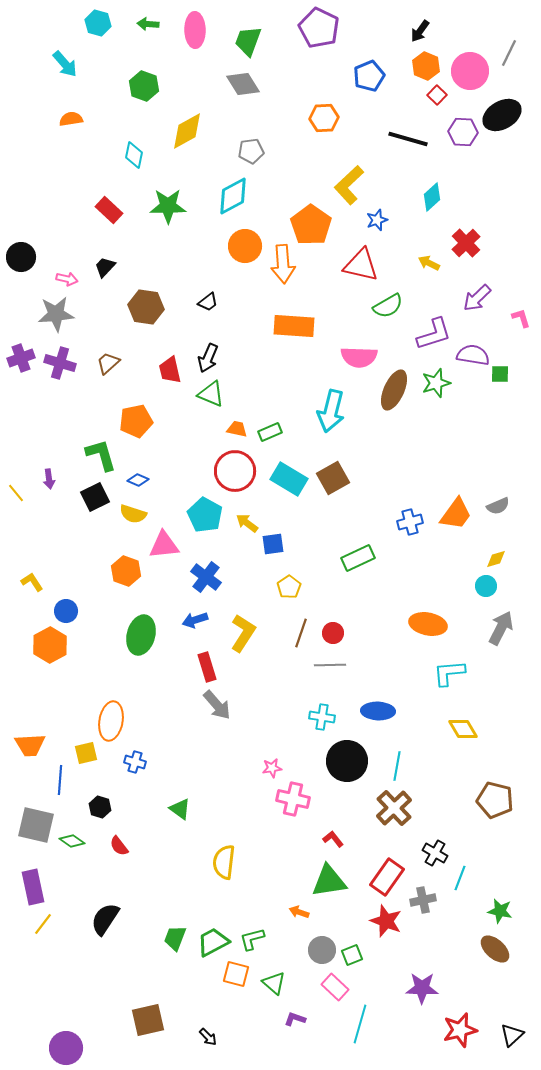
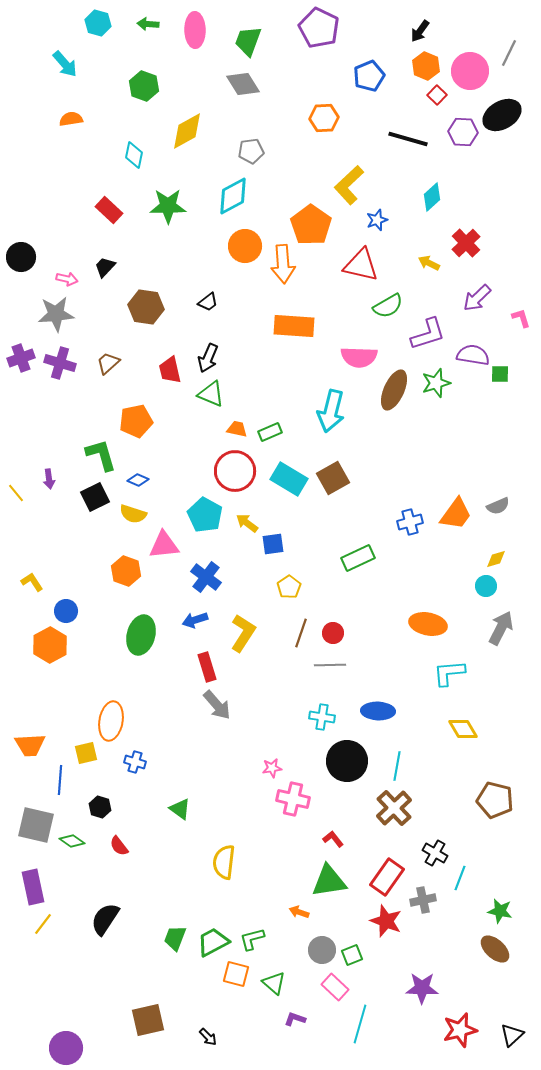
purple L-shape at (434, 334): moved 6 px left
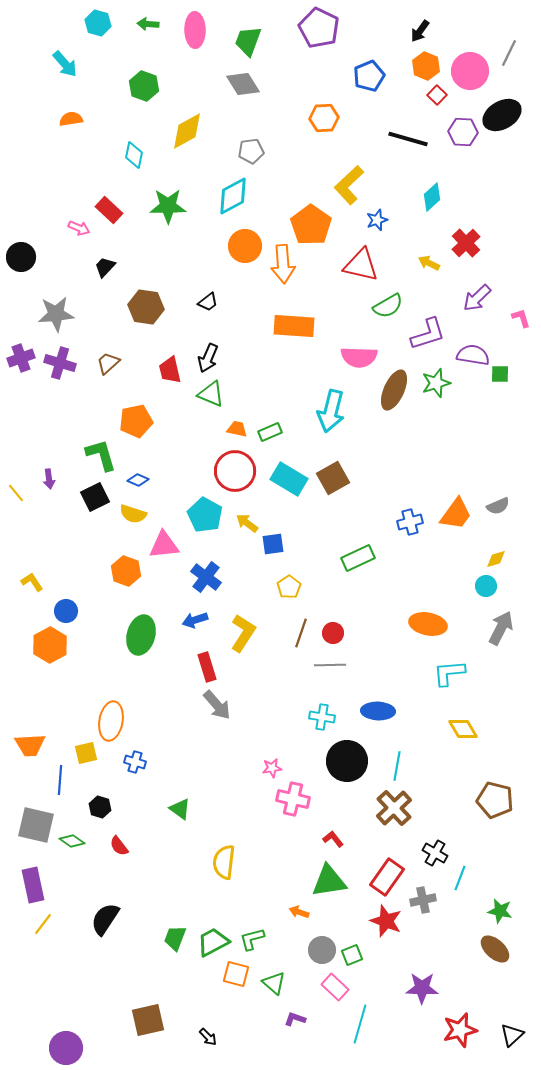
pink arrow at (67, 279): moved 12 px right, 51 px up; rotated 10 degrees clockwise
purple rectangle at (33, 887): moved 2 px up
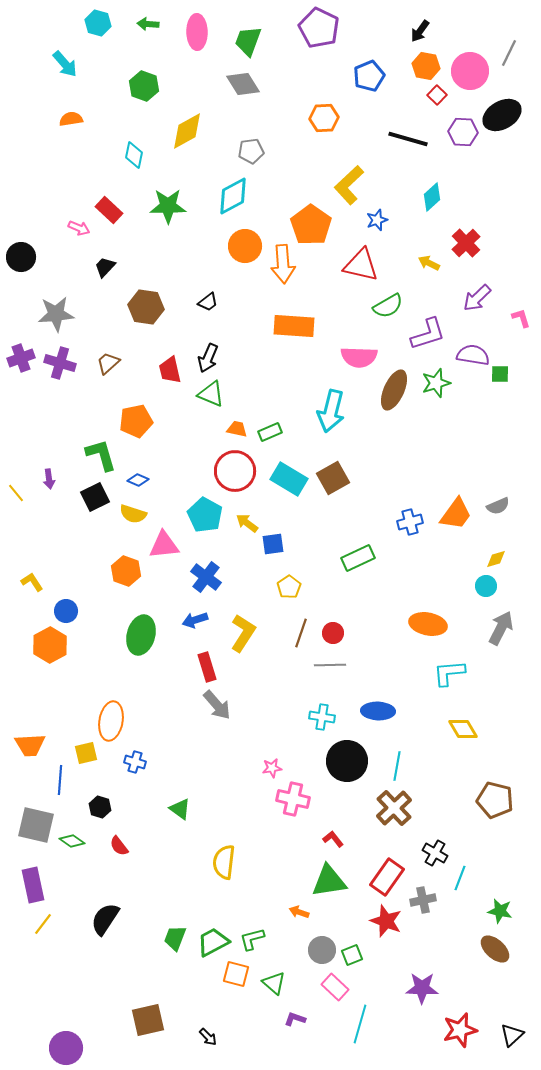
pink ellipse at (195, 30): moved 2 px right, 2 px down
orange hexagon at (426, 66): rotated 12 degrees counterclockwise
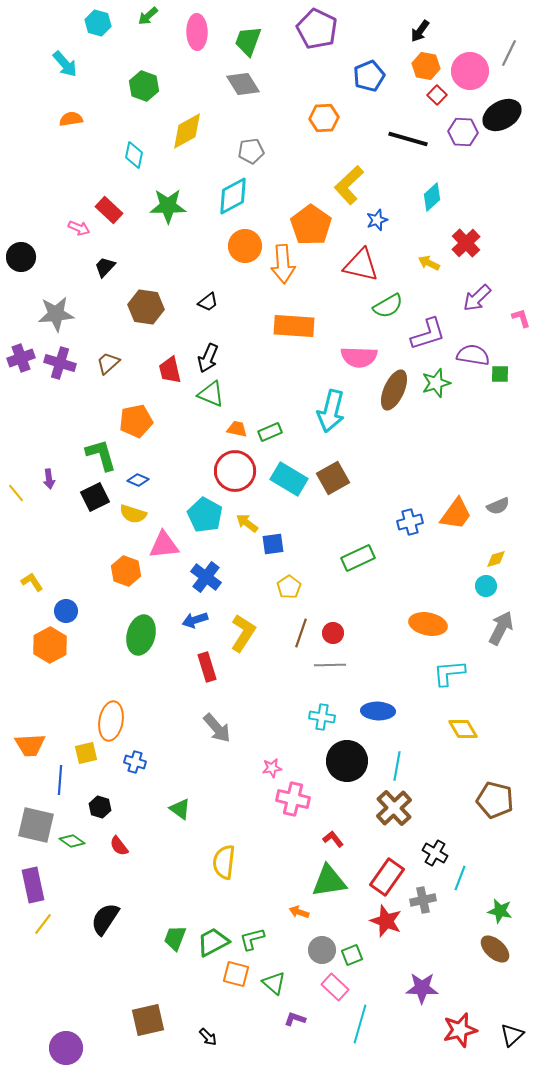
green arrow at (148, 24): moved 8 px up; rotated 45 degrees counterclockwise
purple pentagon at (319, 28): moved 2 px left, 1 px down
gray arrow at (217, 705): moved 23 px down
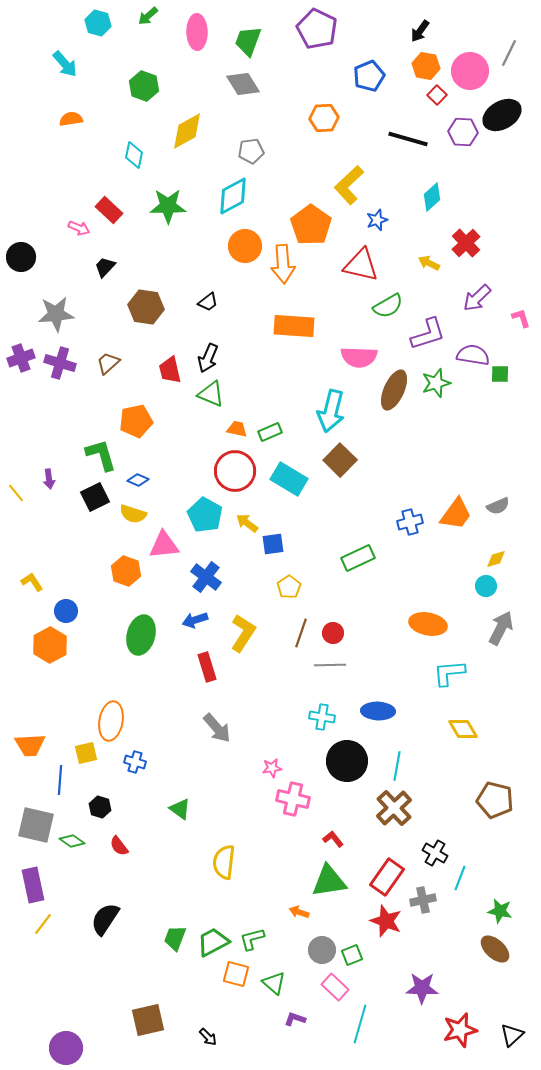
brown square at (333, 478): moved 7 px right, 18 px up; rotated 16 degrees counterclockwise
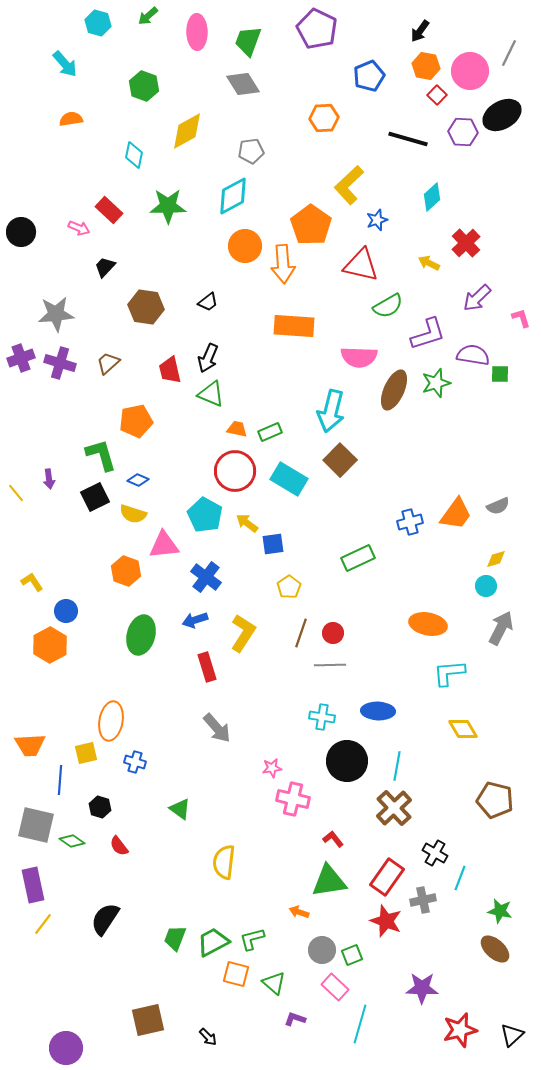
black circle at (21, 257): moved 25 px up
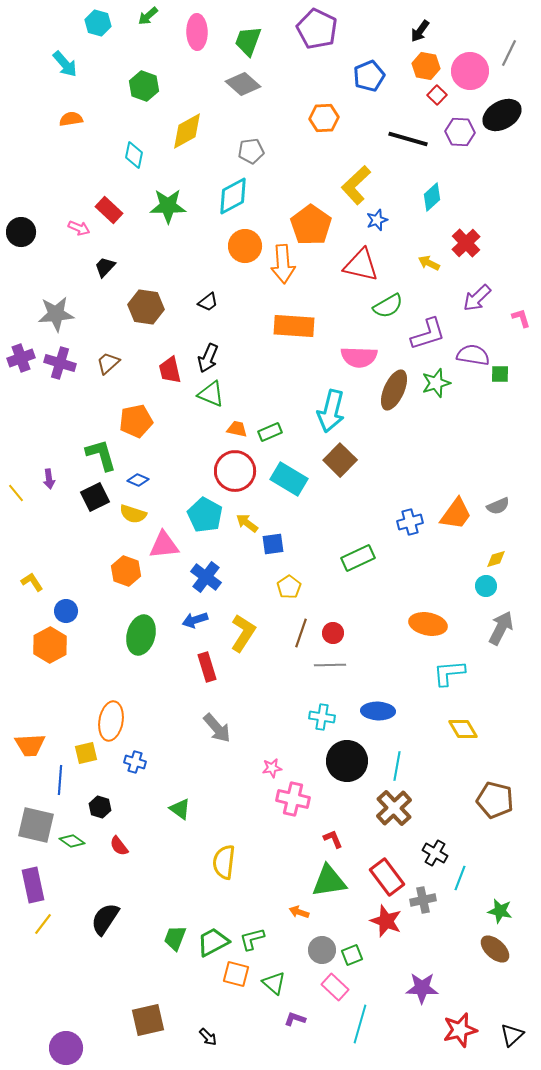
gray diamond at (243, 84): rotated 16 degrees counterclockwise
purple hexagon at (463, 132): moved 3 px left
yellow L-shape at (349, 185): moved 7 px right
red L-shape at (333, 839): rotated 15 degrees clockwise
red rectangle at (387, 877): rotated 72 degrees counterclockwise
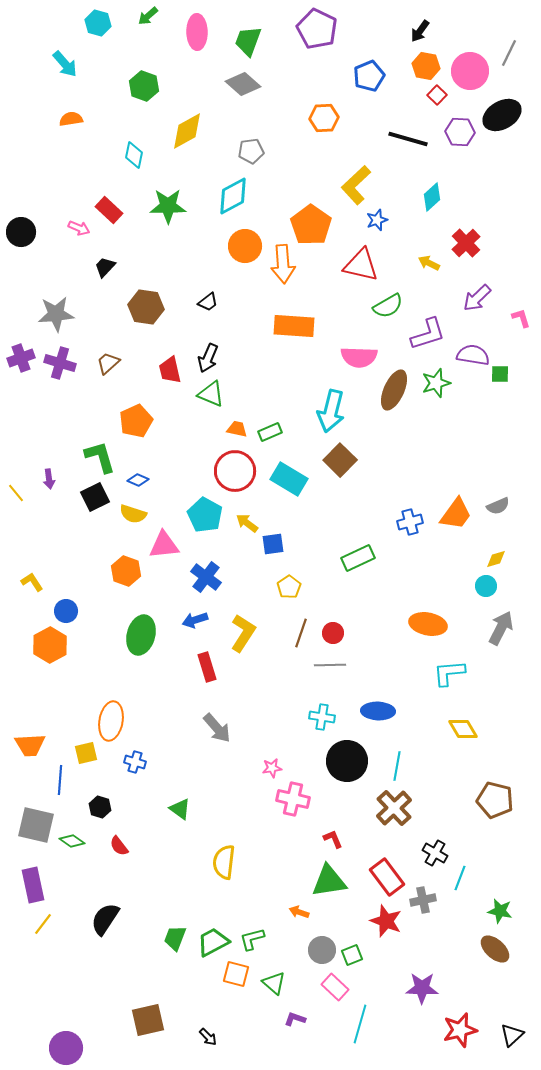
orange pentagon at (136, 421): rotated 12 degrees counterclockwise
green L-shape at (101, 455): moved 1 px left, 2 px down
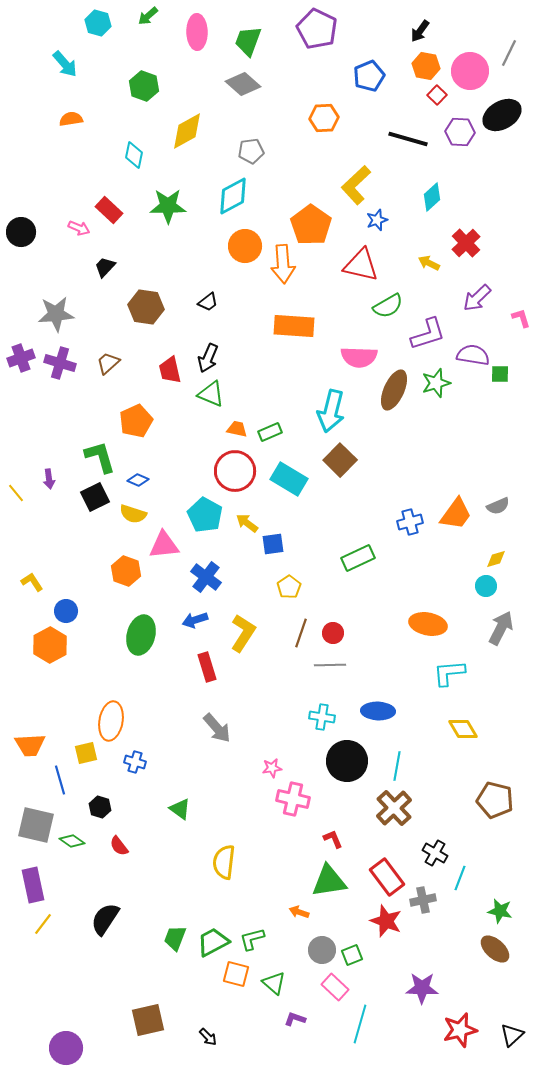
blue line at (60, 780): rotated 20 degrees counterclockwise
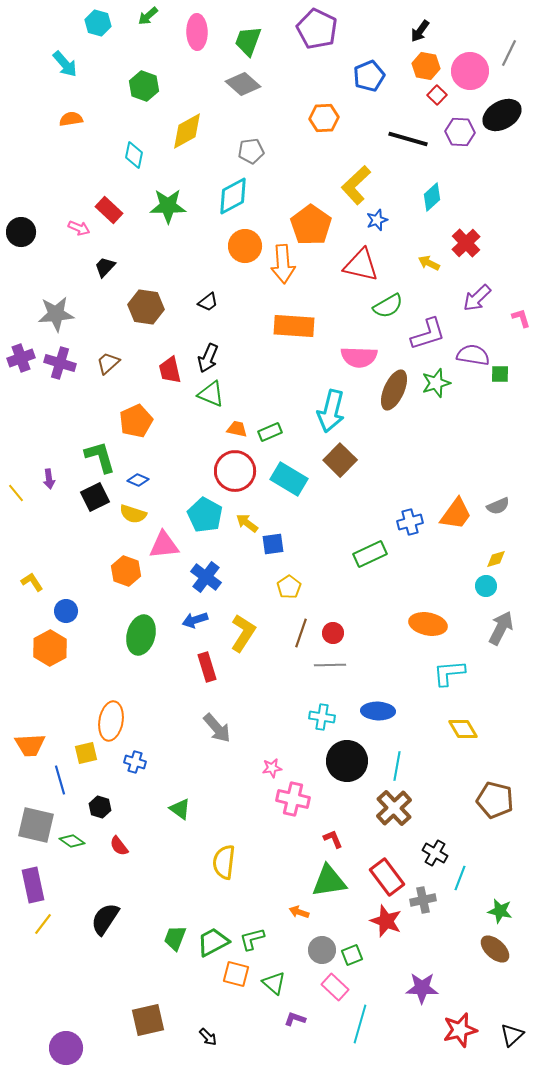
green rectangle at (358, 558): moved 12 px right, 4 px up
orange hexagon at (50, 645): moved 3 px down
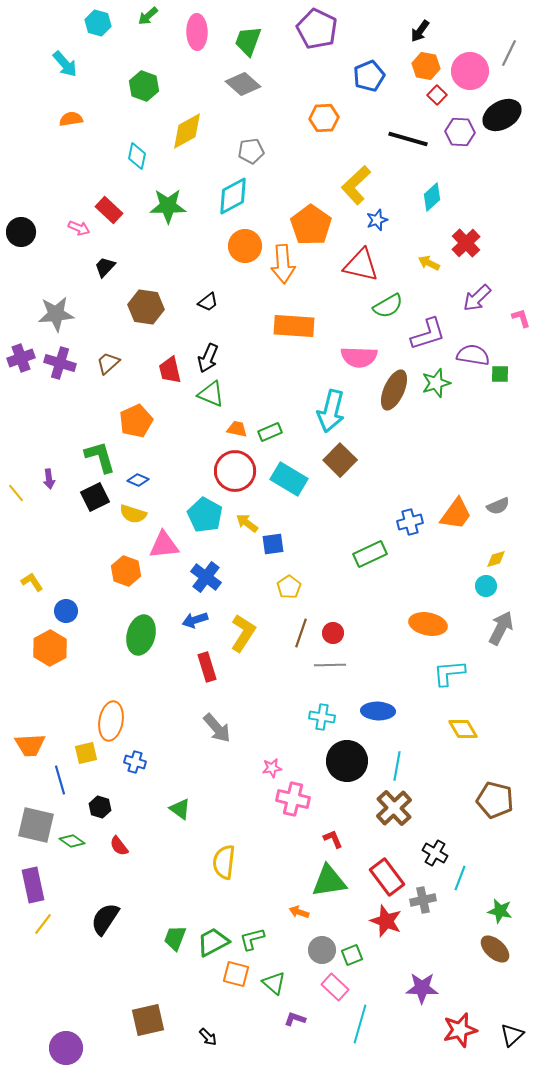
cyan diamond at (134, 155): moved 3 px right, 1 px down
